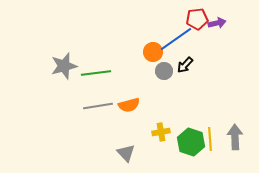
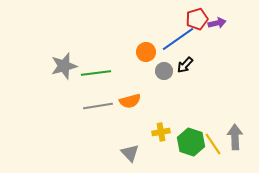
red pentagon: rotated 10 degrees counterclockwise
blue line: moved 2 px right
orange circle: moved 7 px left
orange semicircle: moved 1 px right, 4 px up
yellow line: moved 3 px right, 5 px down; rotated 30 degrees counterclockwise
gray triangle: moved 4 px right
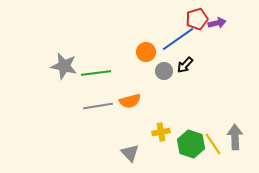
gray star: rotated 28 degrees clockwise
green hexagon: moved 2 px down
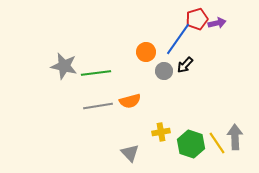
blue line: rotated 20 degrees counterclockwise
yellow line: moved 4 px right, 1 px up
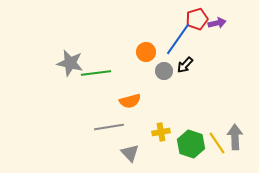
gray star: moved 6 px right, 3 px up
gray line: moved 11 px right, 21 px down
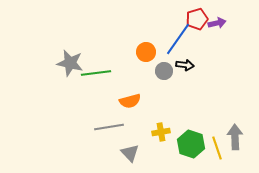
black arrow: rotated 126 degrees counterclockwise
yellow line: moved 5 px down; rotated 15 degrees clockwise
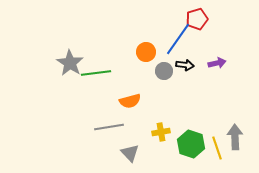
purple arrow: moved 40 px down
gray star: rotated 20 degrees clockwise
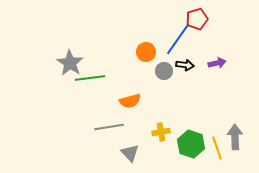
green line: moved 6 px left, 5 px down
